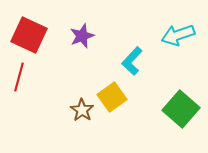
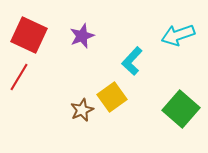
red line: rotated 16 degrees clockwise
brown star: rotated 15 degrees clockwise
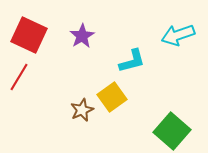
purple star: rotated 10 degrees counterclockwise
cyan L-shape: rotated 148 degrees counterclockwise
green square: moved 9 px left, 22 px down
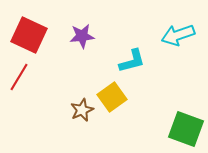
purple star: rotated 25 degrees clockwise
green square: moved 14 px right, 2 px up; rotated 21 degrees counterclockwise
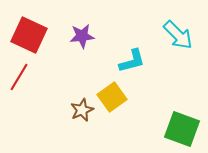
cyan arrow: rotated 116 degrees counterclockwise
green square: moved 4 px left
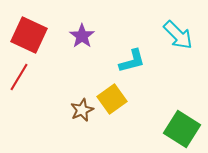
purple star: rotated 30 degrees counterclockwise
yellow square: moved 2 px down
green square: rotated 12 degrees clockwise
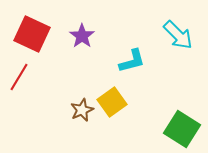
red square: moved 3 px right, 1 px up
yellow square: moved 3 px down
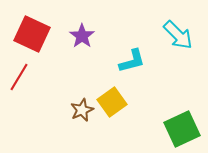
green square: rotated 33 degrees clockwise
